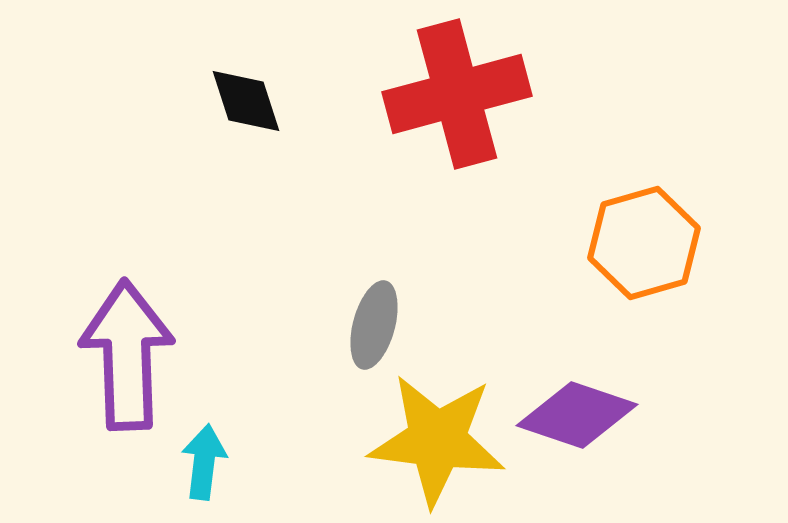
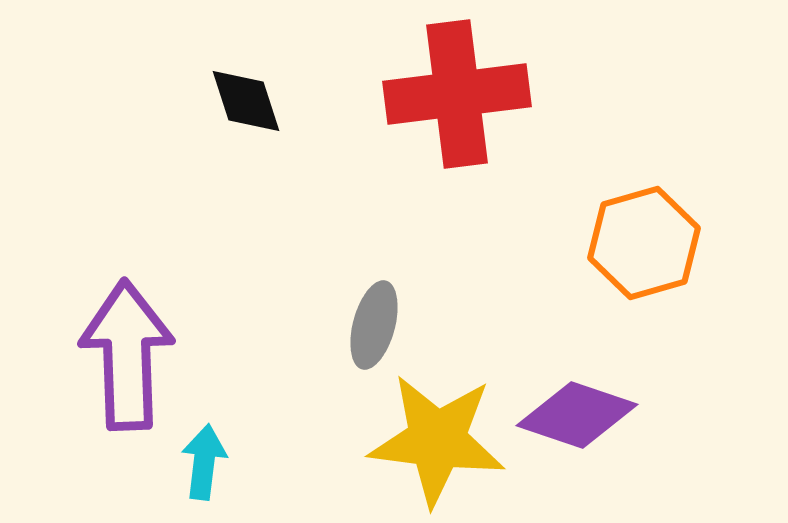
red cross: rotated 8 degrees clockwise
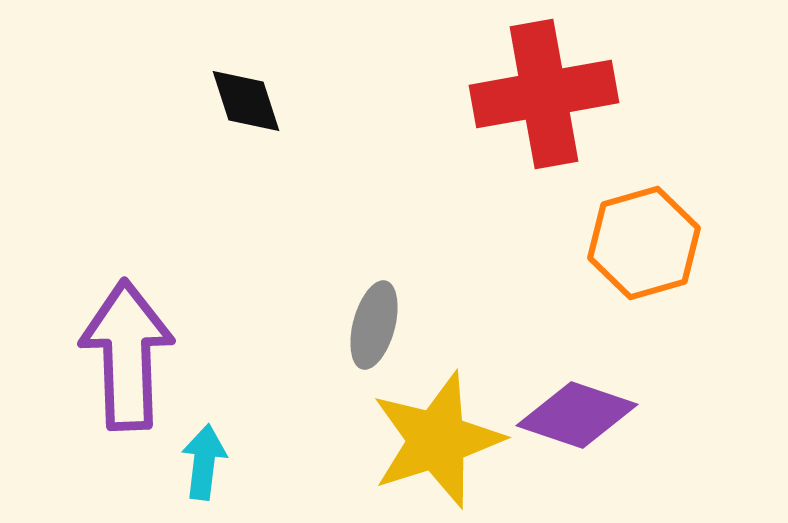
red cross: moved 87 px right; rotated 3 degrees counterclockwise
yellow star: rotated 25 degrees counterclockwise
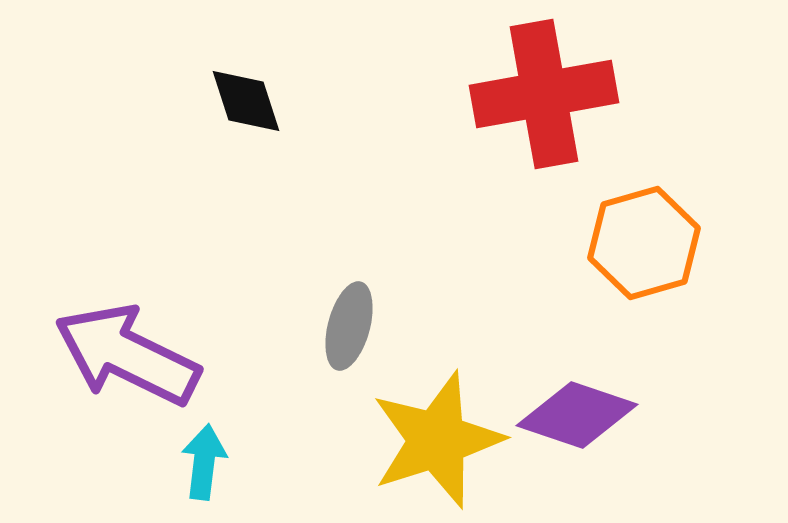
gray ellipse: moved 25 px left, 1 px down
purple arrow: rotated 62 degrees counterclockwise
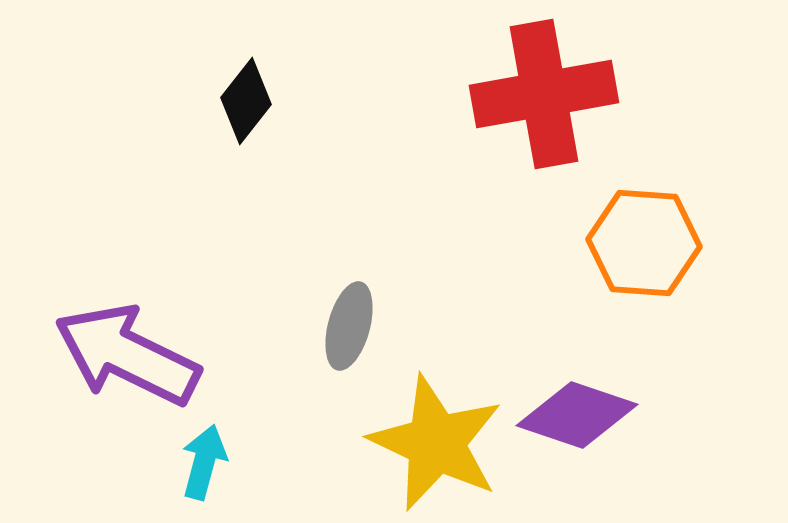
black diamond: rotated 56 degrees clockwise
orange hexagon: rotated 20 degrees clockwise
yellow star: moved 1 px left, 3 px down; rotated 29 degrees counterclockwise
cyan arrow: rotated 8 degrees clockwise
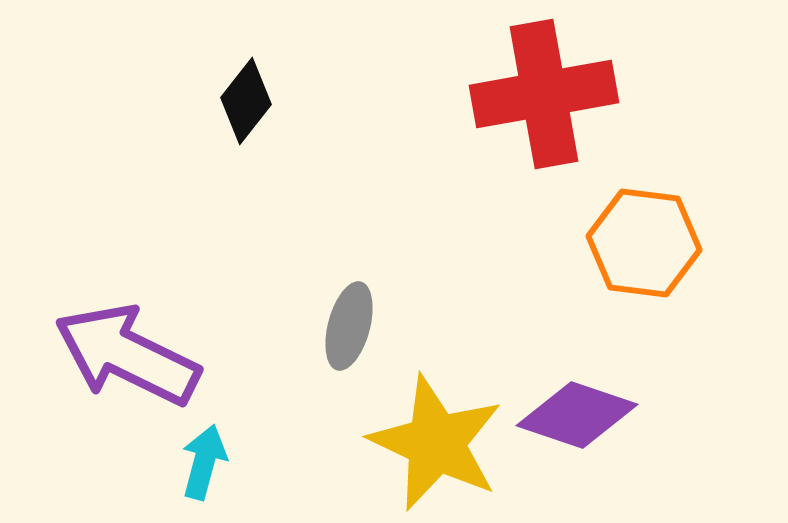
orange hexagon: rotated 3 degrees clockwise
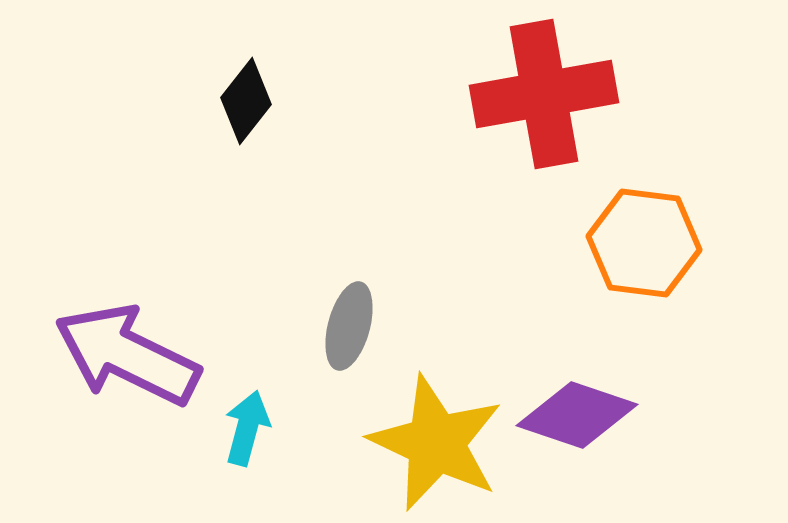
cyan arrow: moved 43 px right, 34 px up
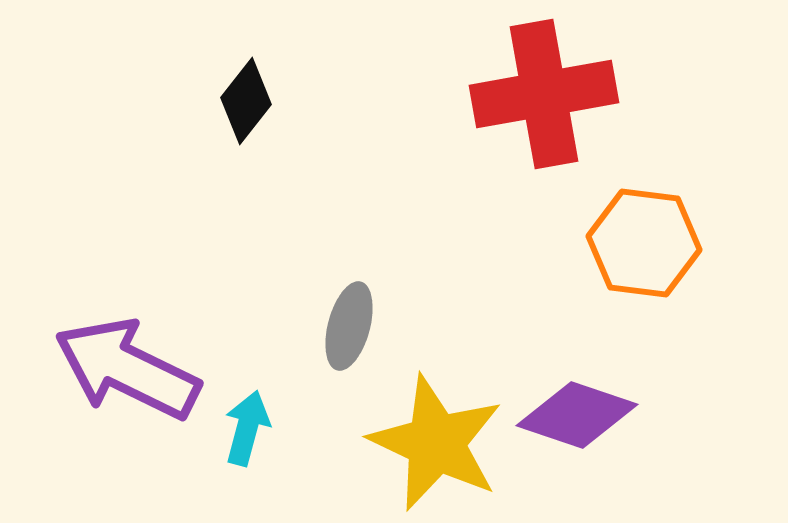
purple arrow: moved 14 px down
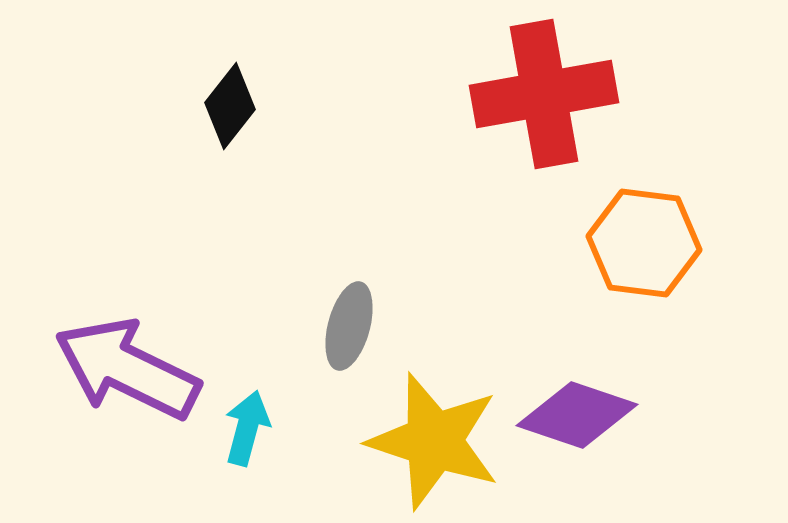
black diamond: moved 16 px left, 5 px down
yellow star: moved 2 px left, 2 px up; rotated 7 degrees counterclockwise
